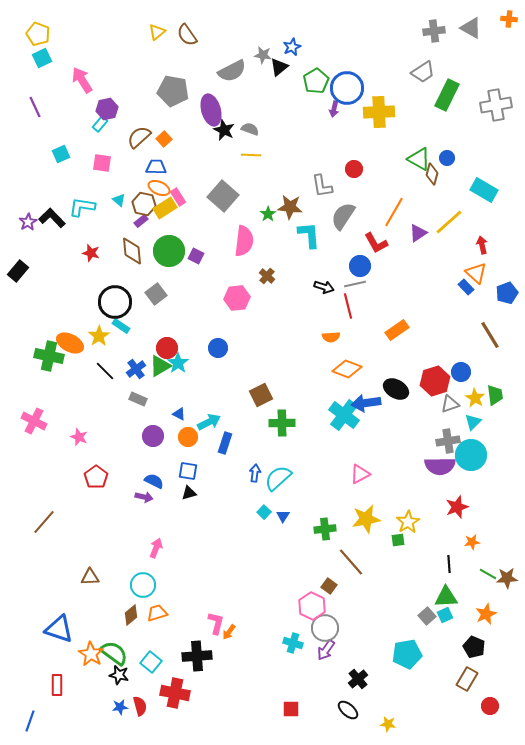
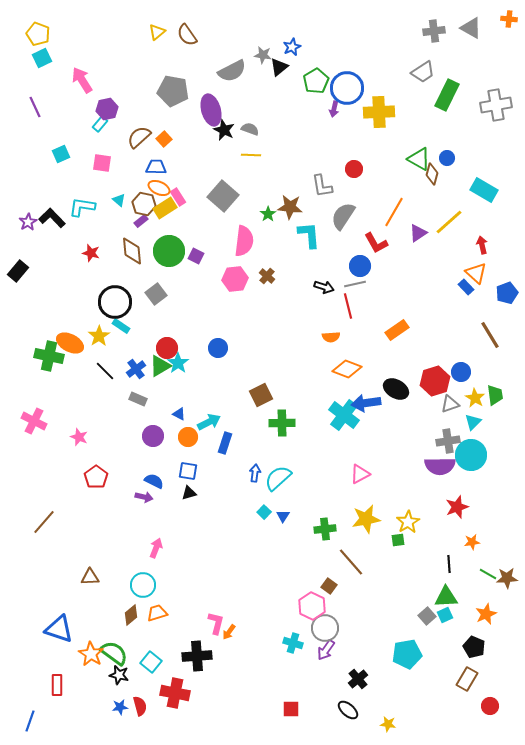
pink hexagon at (237, 298): moved 2 px left, 19 px up
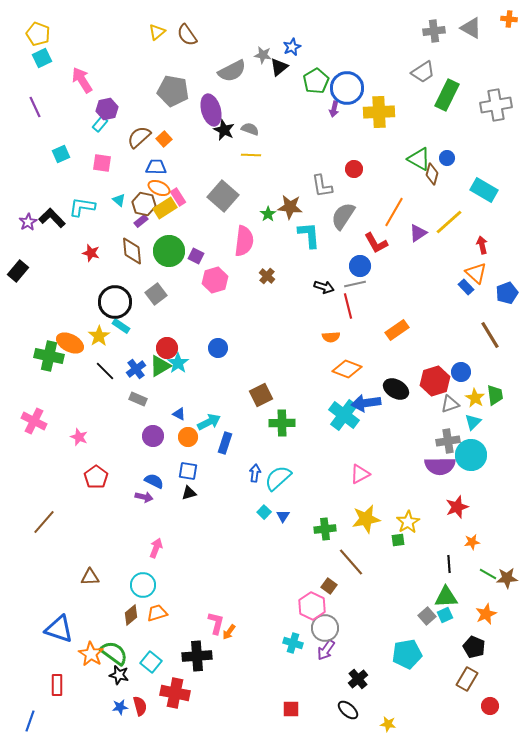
pink hexagon at (235, 279): moved 20 px left, 1 px down; rotated 10 degrees counterclockwise
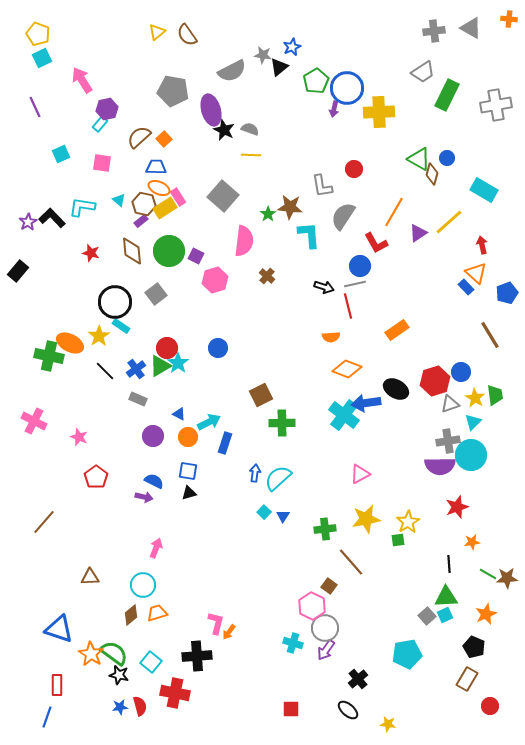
blue line at (30, 721): moved 17 px right, 4 px up
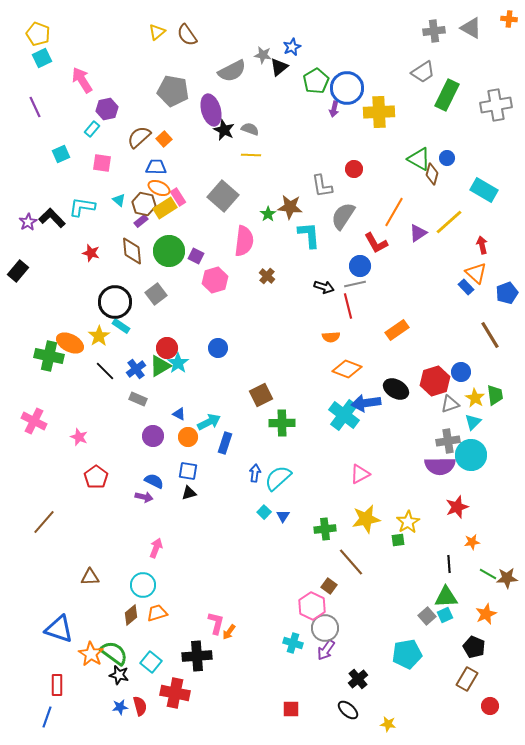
cyan rectangle at (100, 124): moved 8 px left, 5 px down
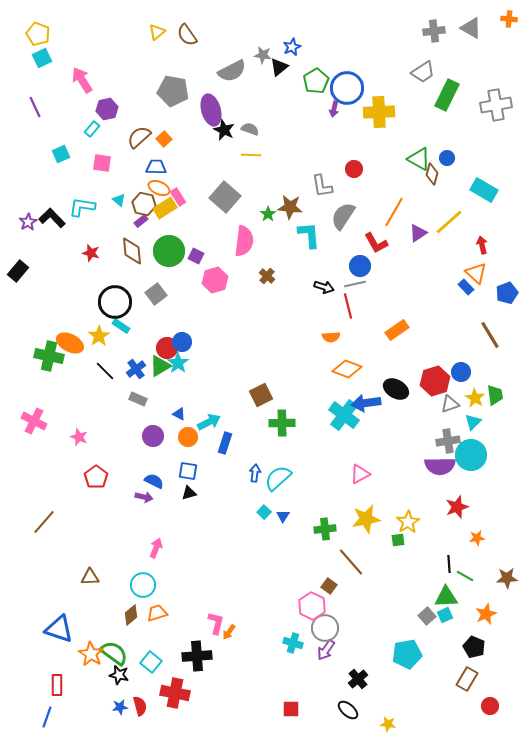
gray square at (223, 196): moved 2 px right, 1 px down
blue circle at (218, 348): moved 36 px left, 6 px up
orange star at (472, 542): moved 5 px right, 4 px up
green line at (488, 574): moved 23 px left, 2 px down
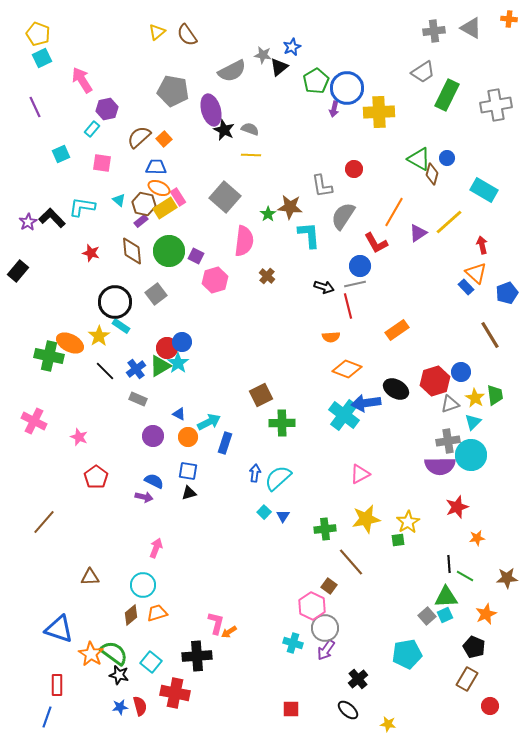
orange arrow at (229, 632): rotated 21 degrees clockwise
